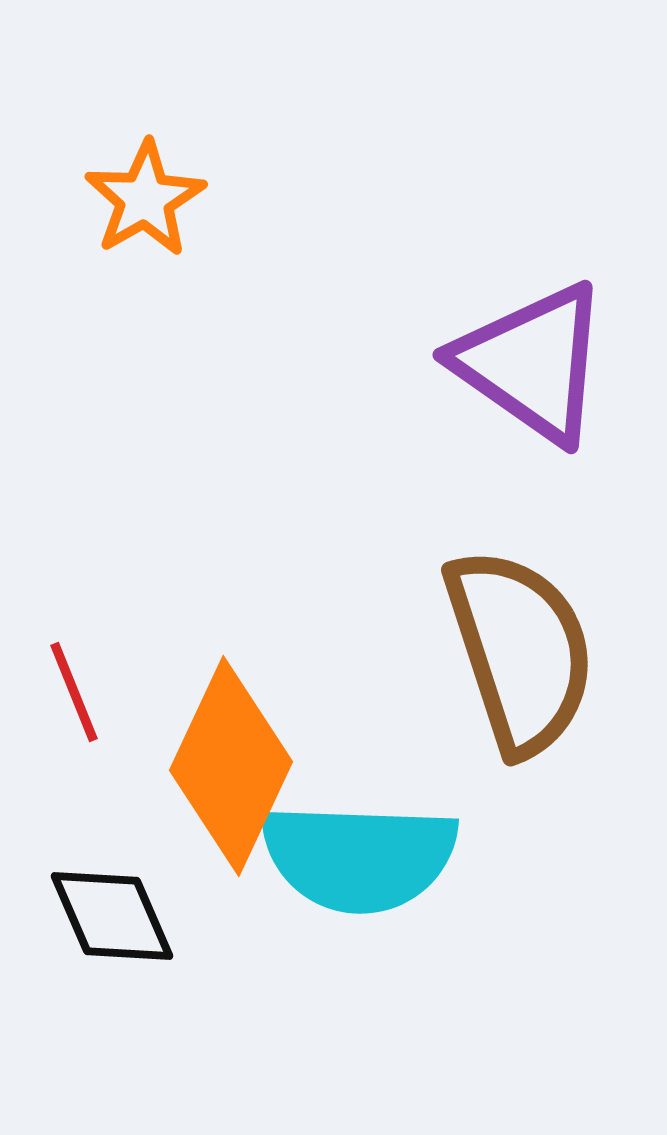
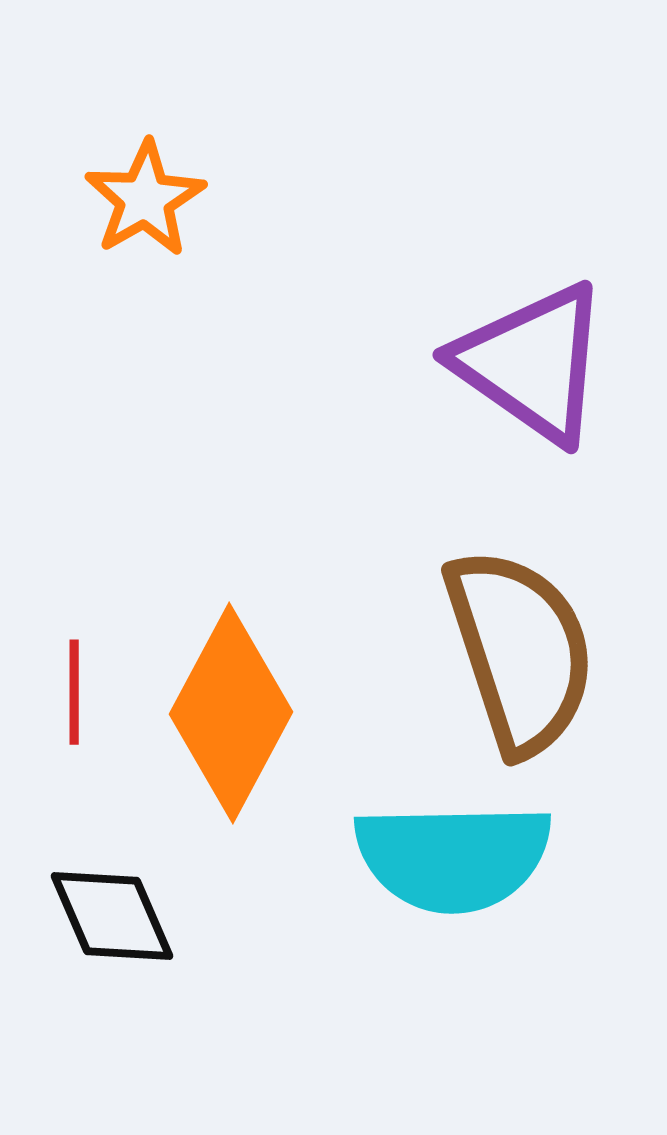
red line: rotated 22 degrees clockwise
orange diamond: moved 53 px up; rotated 3 degrees clockwise
cyan semicircle: moved 94 px right; rotated 3 degrees counterclockwise
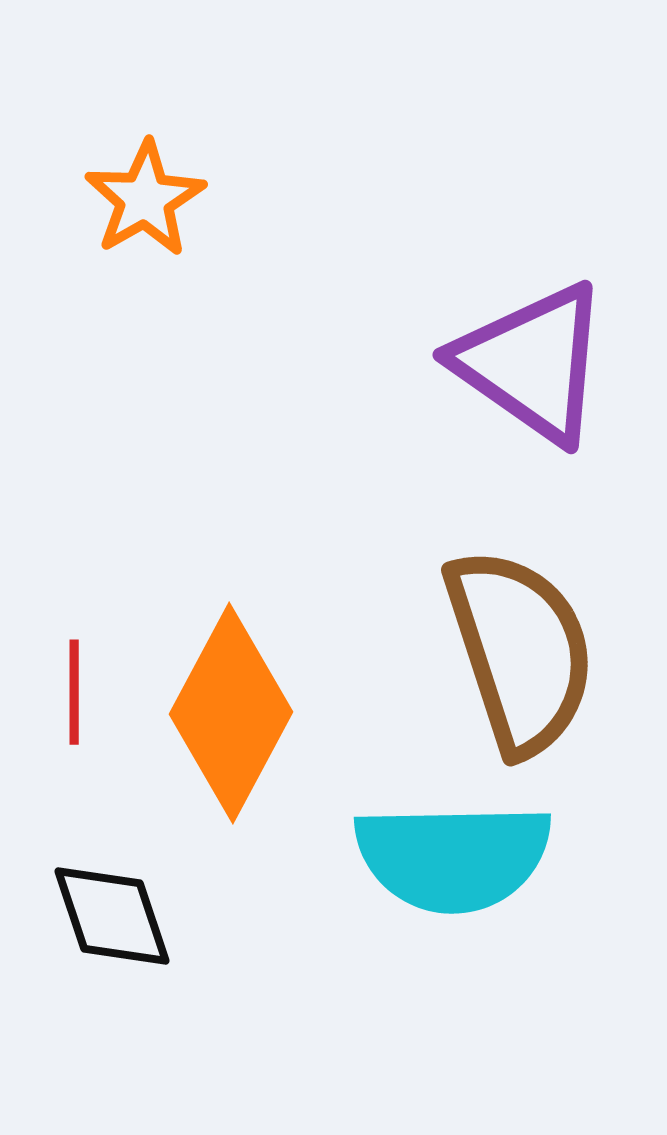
black diamond: rotated 5 degrees clockwise
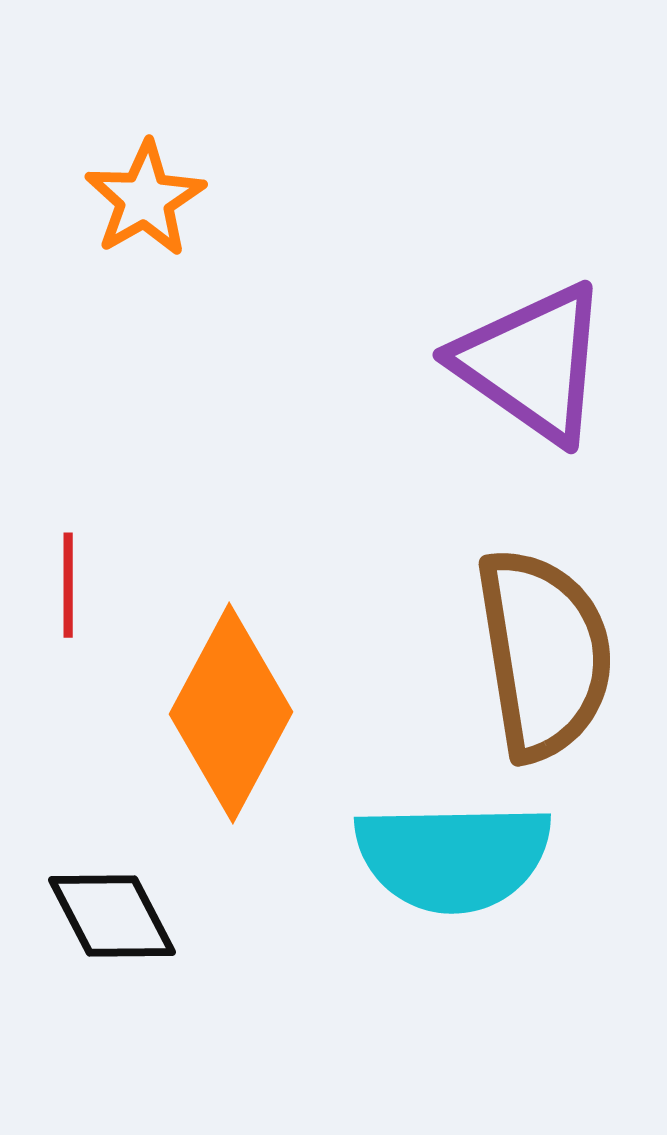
brown semicircle: moved 24 px right, 3 px down; rotated 9 degrees clockwise
red line: moved 6 px left, 107 px up
black diamond: rotated 9 degrees counterclockwise
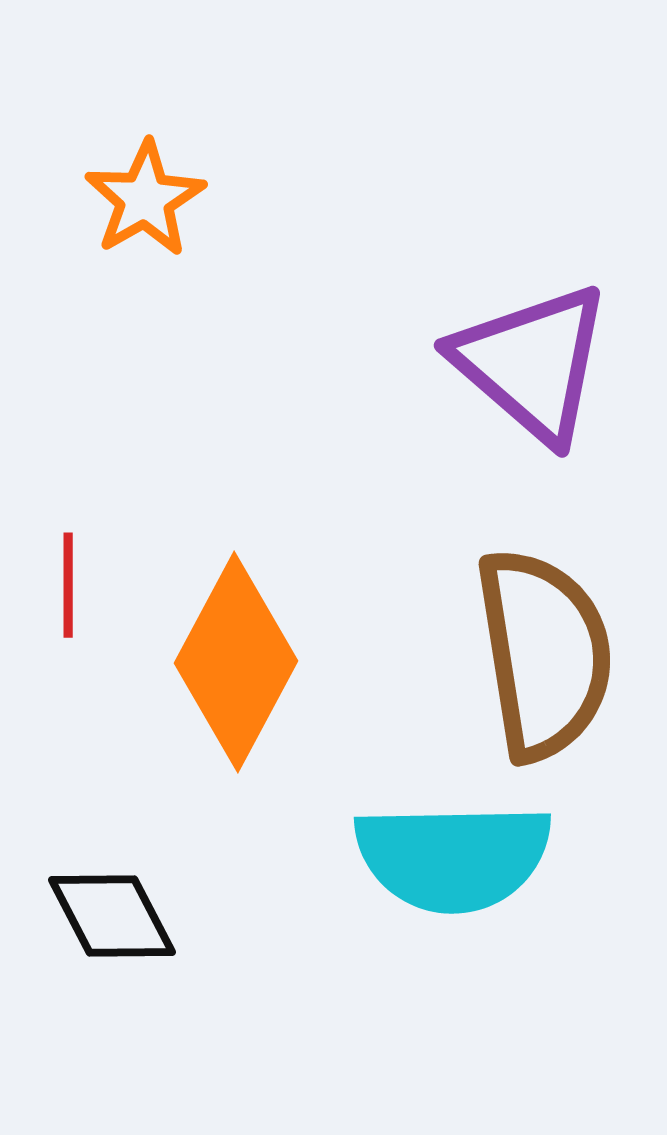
purple triangle: rotated 6 degrees clockwise
orange diamond: moved 5 px right, 51 px up
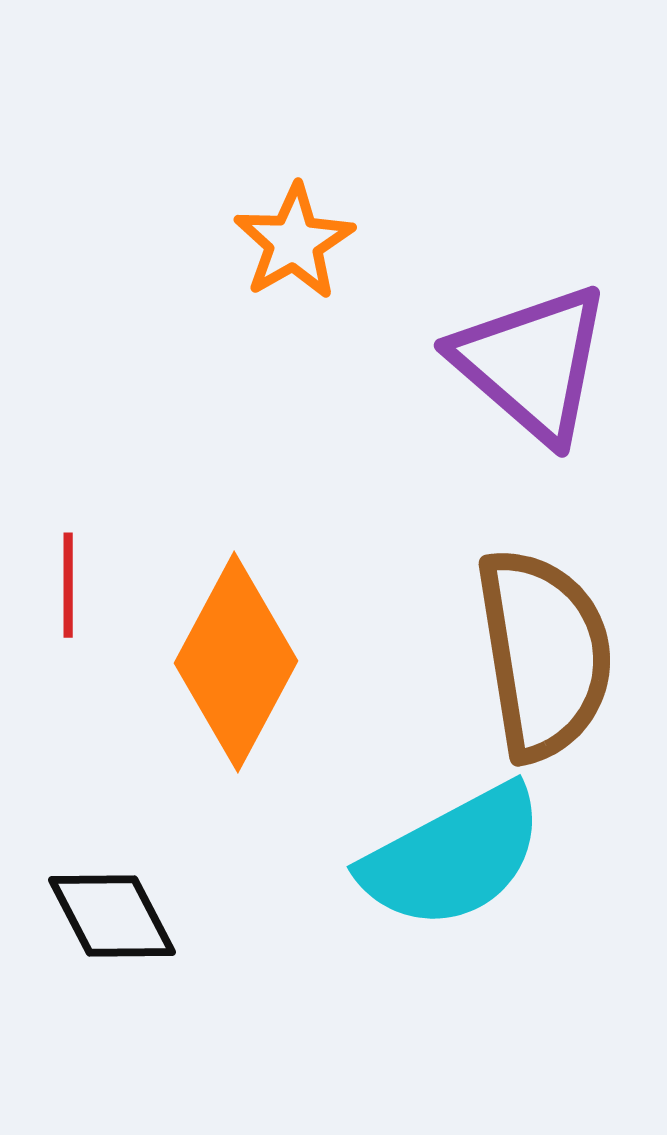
orange star: moved 149 px right, 43 px down
cyan semicircle: rotated 27 degrees counterclockwise
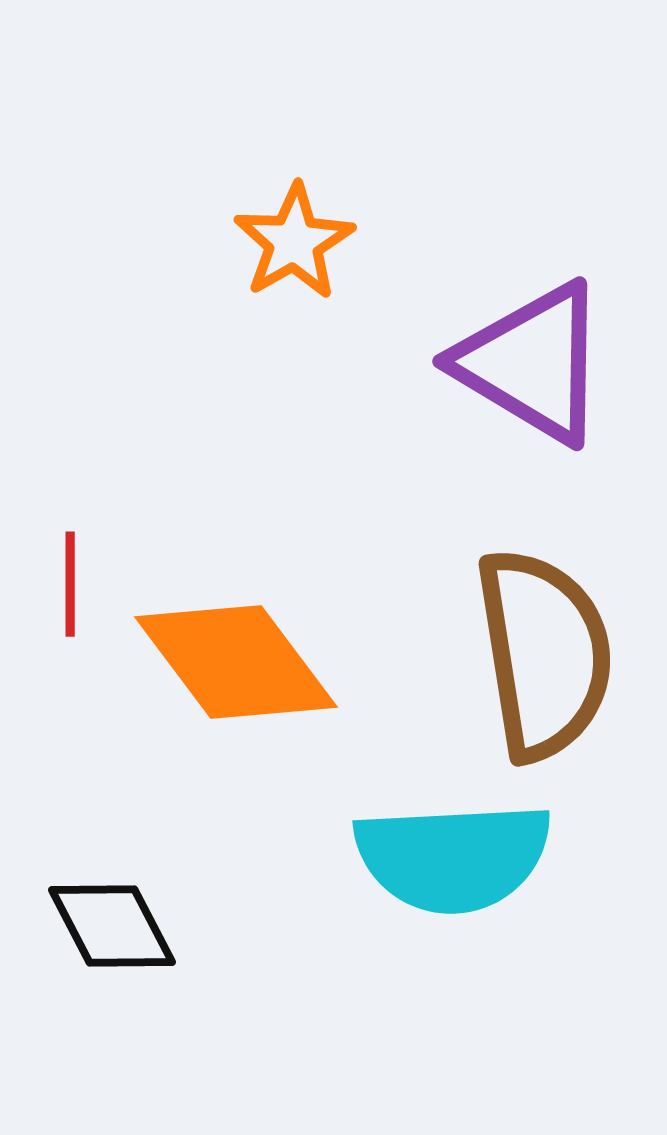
purple triangle: rotated 10 degrees counterclockwise
red line: moved 2 px right, 1 px up
orange diamond: rotated 65 degrees counterclockwise
cyan semicircle: rotated 25 degrees clockwise
black diamond: moved 10 px down
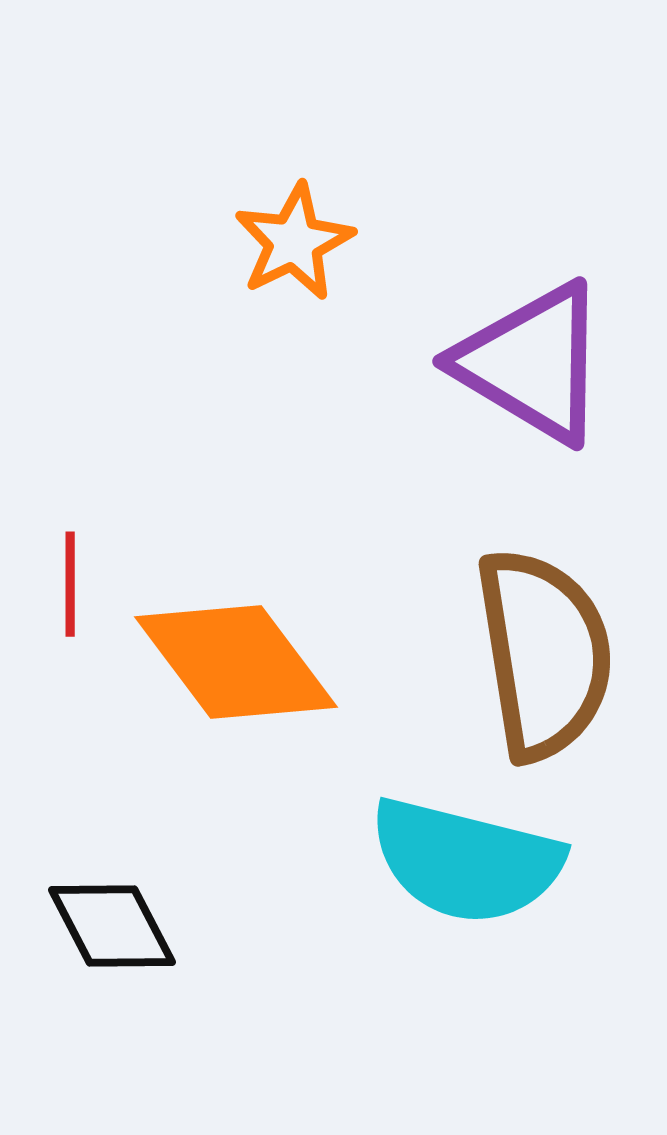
orange star: rotated 4 degrees clockwise
cyan semicircle: moved 13 px right, 4 px down; rotated 17 degrees clockwise
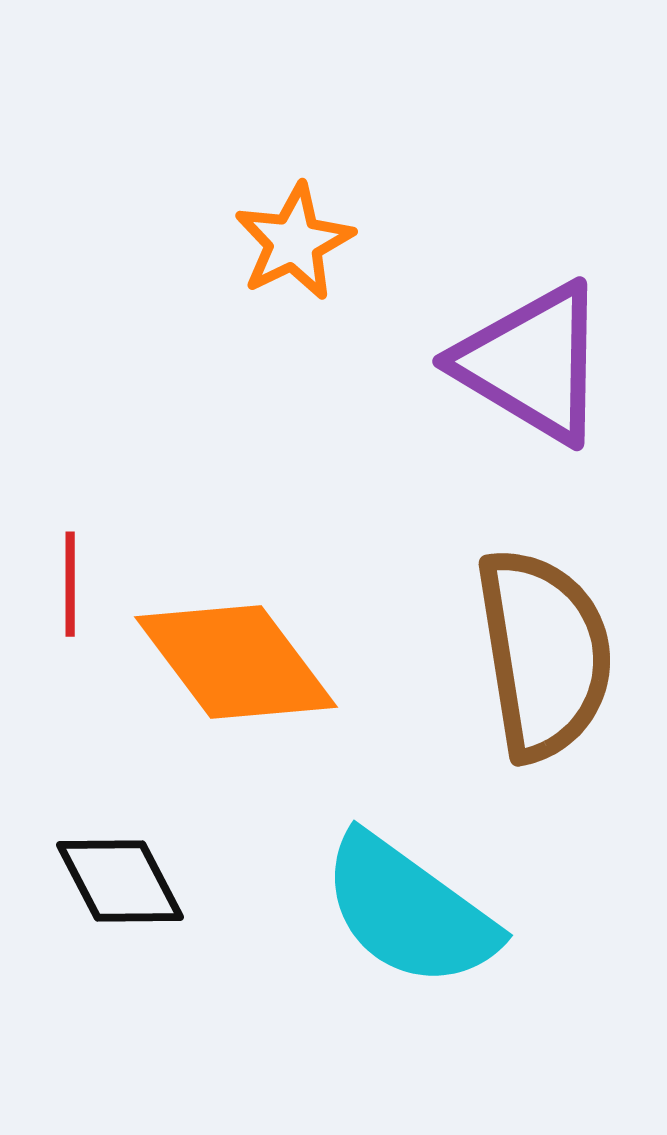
cyan semicircle: moved 57 px left, 50 px down; rotated 22 degrees clockwise
black diamond: moved 8 px right, 45 px up
